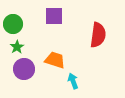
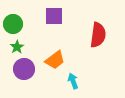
orange trapezoid: rotated 125 degrees clockwise
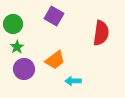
purple square: rotated 30 degrees clockwise
red semicircle: moved 3 px right, 2 px up
cyan arrow: rotated 70 degrees counterclockwise
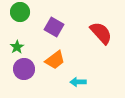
purple square: moved 11 px down
green circle: moved 7 px right, 12 px up
red semicircle: rotated 50 degrees counterclockwise
cyan arrow: moved 5 px right, 1 px down
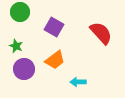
green star: moved 1 px left, 1 px up; rotated 16 degrees counterclockwise
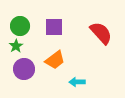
green circle: moved 14 px down
purple square: rotated 30 degrees counterclockwise
green star: rotated 16 degrees clockwise
cyan arrow: moved 1 px left
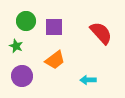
green circle: moved 6 px right, 5 px up
green star: rotated 16 degrees counterclockwise
purple circle: moved 2 px left, 7 px down
cyan arrow: moved 11 px right, 2 px up
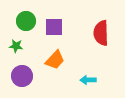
red semicircle: rotated 140 degrees counterclockwise
green star: rotated 16 degrees counterclockwise
orange trapezoid: rotated 10 degrees counterclockwise
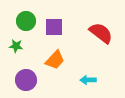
red semicircle: rotated 130 degrees clockwise
purple circle: moved 4 px right, 4 px down
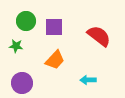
red semicircle: moved 2 px left, 3 px down
purple circle: moved 4 px left, 3 px down
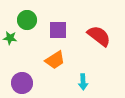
green circle: moved 1 px right, 1 px up
purple square: moved 4 px right, 3 px down
green star: moved 6 px left, 8 px up
orange trapezoid: rotated 15 degrees clockwise
cyan arrow: moved 5 px left, 2 px down; rotated 91 degrees counterclockwise
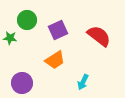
purple square: rotated 24 degrees counterclockwise
cyan arrow: rotated 28 degrees clockwise
